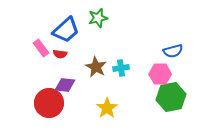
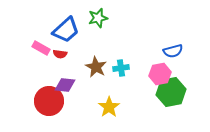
pink rectangle: rotated 24 degrees counterclockwise
pink hexagon: rotated 10 degrees counterclockwise
green hexagon: moved 5 px up
red circle: moved 2 px up
yellow star: moved 2 px right, 1 px up
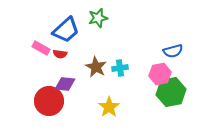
cyan cross: moved 1 px left
purple diamond: moved 1 px up
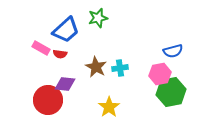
red circle: moved 1 px left, 1 px up
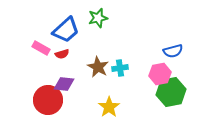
red semicircle: moved 2 px right; rotated 24 degrees counterclockwise
brown star: moved 2 px right
purple diamond: moved 1 px left
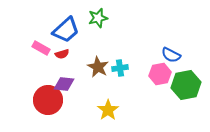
blue semicircle: moved 2 px left, 4 px down; rotated 42 degrees clockwise
green hexagon: moved 15 px right, 7 px up
yellow star: moved 1 px left, 3 px down
